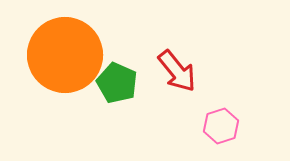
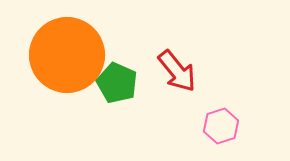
orange circle: moved 2 px right
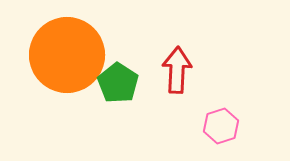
red arrow: moved 1 px up; rotated 138 degrees counterclockwise
green pentagon: moved 1 px right; rotated 9 degrees clockwise
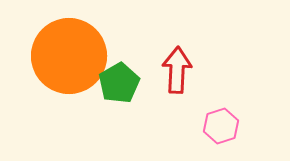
orange circle: moved 2 px right, 1 px down
green pentagon: moved 1 px right; rotated 9 degrees clockwise
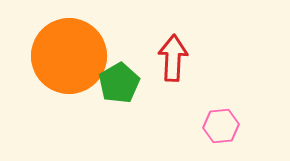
red arrow: moved 4 px left, 12 px up
pink hexagon: rotated 12 degrees clockwise
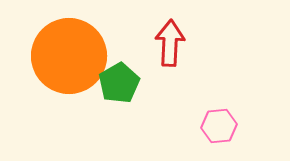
red arrow: moved 3 px left, 15 px up
pink hexagon: moved 2 px left
